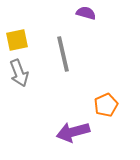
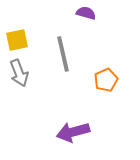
orange pentagon: moved 25 px up
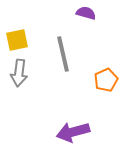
gray arrow: rotated 28 degrees clockwise
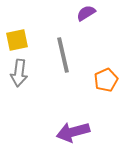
purple semicircle: rotated 48 degrees counterclockwise
gray line: moved 1 px down
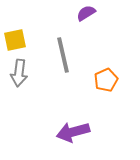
yellow square: moved 2 px left
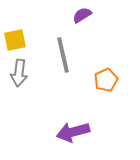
purple semicircle: moved 4 px left, 2 px down
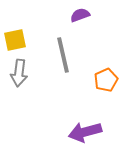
purple semicircle: moved 2 px left; rotated 12 degrees clockwise
purple arrow: moved 12 px right
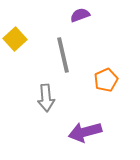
yellow square: moved 1 px up; rotated 30 degrees counterclockwise
gray arrow: moved 27 px right, 25 px down; rotated 12 degrees counterclockwise
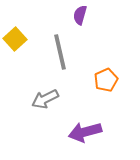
purple semicircle: rotated 54 degrees counterclockwise
gray line: moved 3 px left, 3 px up
gray arrow: moved 1 px left, 1 px down; rotated 68 degrees clockwise
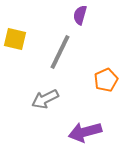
yellow square: rotated 35 degrees counterclockwise
gray line: rotated 39 degrees clockwise
